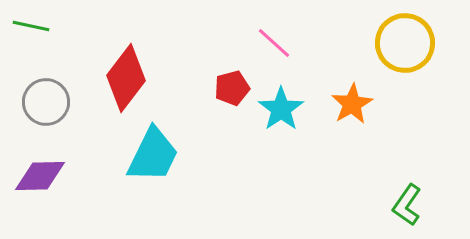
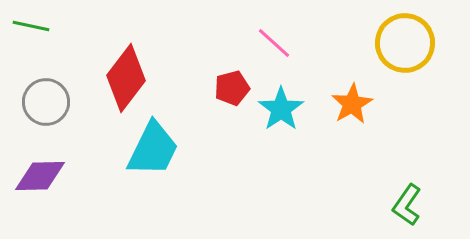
cyan trapezoid: moved 6 px up
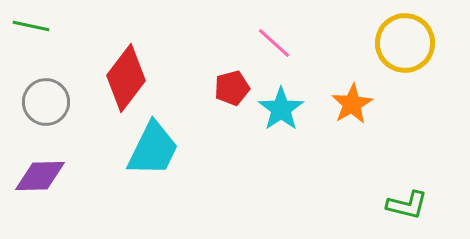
green L-shape: rotated 111 degrees counterclockwise
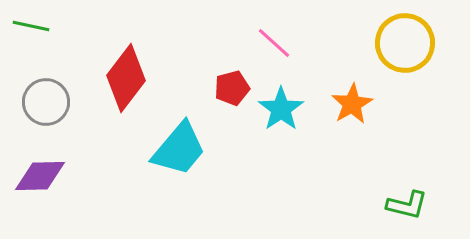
cyan trapezoid: moved 26 px right; rotated 14 degrees clockwise
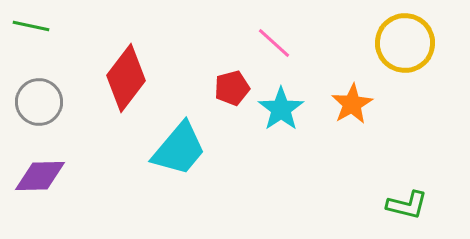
gray circle: moved 7 px left
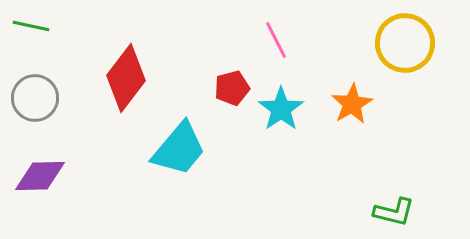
pink line: moved 2 px right, 3 px up; rotated 21 degrees clockwise
gray circle: moved 4 px left, 4 px up
green L-shape: moved 13 px left, 7 px down
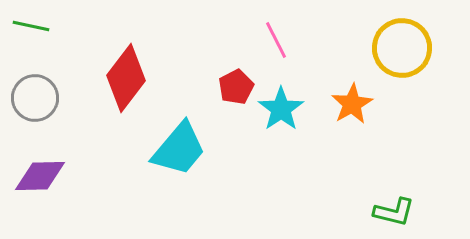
yellow circle: moved 3 px left, 5 px down
red pentagon: moved 4 px right, 1 px up; rotated 12 degrees counterclockwise
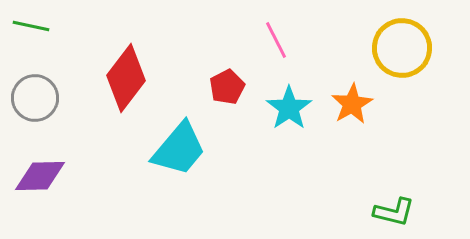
red pentagon: moved 9 px left
cyan star: moved 8 px right, 1 px up
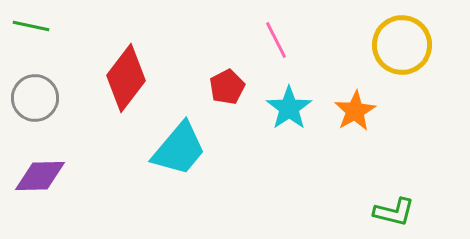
yellow circle: moved 3 px up
orange star: moved 3 px right, 7 px down
